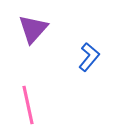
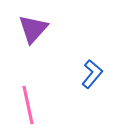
blue L-shape: moved 3 px right, 17 px down
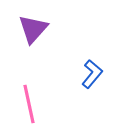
pink line: moved 1 px right, 1 px up
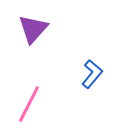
pink line: rotated 39 degrees clockwise
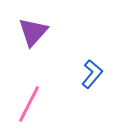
purple triangle: moved 3 px down
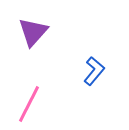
blue L-shape: moved 2 px right, 3 px up
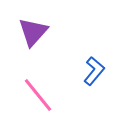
pink line: moved 9 px right, 9 px up; rotated 66 degrees counterclockwise
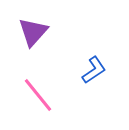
blue L-shape: moved 1 px up; rotated 16 degrees clockwise
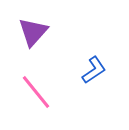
pink line: moved 2 px left, 3 px up
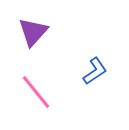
blue L-shape: moved 1 px right, 1 px down
